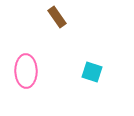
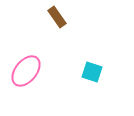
pink ellipse: rotated 40 degrees clockwise
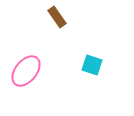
cyan square: moved 7 px up
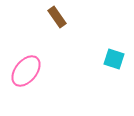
cyan square: moved 22 px right, 6 px up
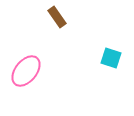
cyan square: moved 3 px left, 1 px up
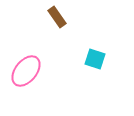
cyan square: moved 16 px left, 1 px down
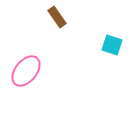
cyan square: moved 17 px right, 14 px up
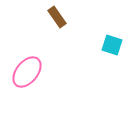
pink ellipse: moved 1 px right, 1 px down
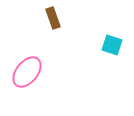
brown rectangle: moved 4 px left, 1 px down; rotated 15 degrees clockwise
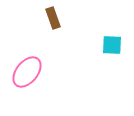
cyan square: rotated 15 degrees counterclockwise
